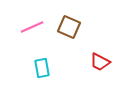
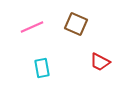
brown square: moved 7 px right, 3 px up
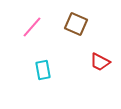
pink line: rotated 25 degrees counterclockwise
cyan rectangle: moved 1 px right, 2 px down
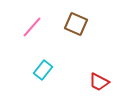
red trapezoid: moved 1 px left, 20 px down
cyan rectangle: rotated 48 degrees clockwise
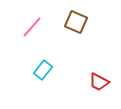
brown square: moved 2 px up
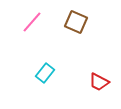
pink line: moved 5 px up
cyan rectangle: moved 2 px right, 3 px down
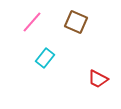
cyan rectangle: moved 15 px up
red trapezoid: moved 1 px left, 3 px up
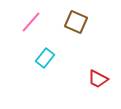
pink line: moved 1 px left
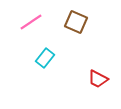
pink line: rotated 15 degrees clockwise
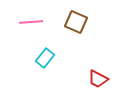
pink line: rotated 30 degrees clockwise
